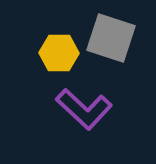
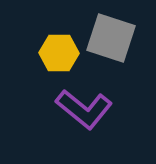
purple L-shape: rotated 4 degrees counterclockwise
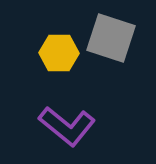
purple L-shape: moved 17 px left, 17 px down
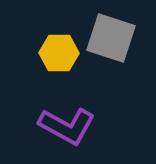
purple L-shape: rotated 10 degrees counterclockwise
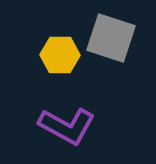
yellow hexagon: moved 1 px right, 2 px down
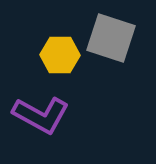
purple L-shape: moved 26 px left, 11 px up
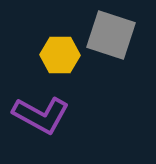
gray square: moved 3 px up
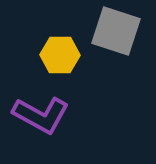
gray square: moved 5 px right, 4 px up
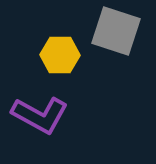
purple L-shape: moved 1 px left
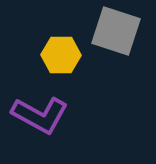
yellow hexagon: moved 1 px right
